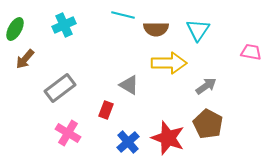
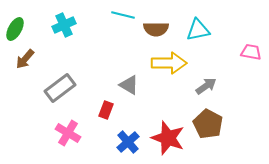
cyan triangle: rotated 45 degrees clockwise
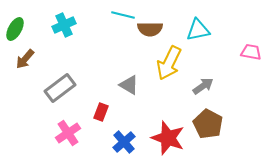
brown semicircle: moved 6 px left
yellow arrow: rotated 116 degrees clockwise
gray arrow: moved 3 px left
red rectangle: moved 5 px left, 2 px down
pink cross: rotated 25 degrees clockwise
blue cross: moved 4 px left
